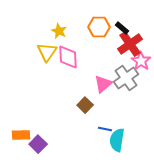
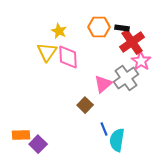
black rectangle: rotated 32 degrees counterclockwise
red cross: moved 2 px right, 2 px up
blue line: moved 1 px left; rotated 56 degrees clockwise
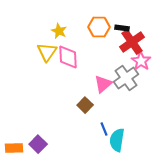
orange rectangle: moved 7 px left, 13 px down
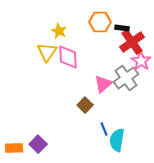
orange hexagon: moved 1 px right, 5 px up
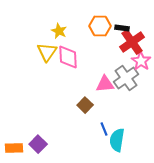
orange hexagon: moved 4 px down
pink triangle: moved 2 px right; rotated 36 degrees clockwise
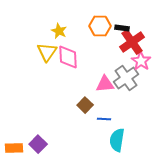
blue line: moved 10 px up; rotated 64 degrees counterclockwise
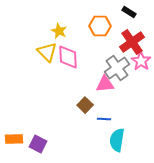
black rectangle: moved 7 px right, 16 px up; rotated 24 degrees clockwise
yellow triangle: rotated 20 degrees counterclockwise
gray cross: moved 9 px left, 10 px up
purple square: rotated 18 degrees counterclockwise
orange rectangle: moved 9 px up
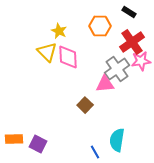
pink star: rotated 30 degrees clockwise
gray cross: moved 1 px down
blue line: moved 9 px left, 33 px down; rotated 56 degrees clockwise
